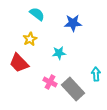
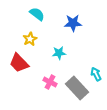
cyan arrow: rotated 24 degrees counterclockwise
gray rectangle: moved 4 px right, 1 px up
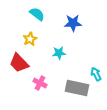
pink cross: moved 10 px left, 1 px down
gray rectangle: rotated 35 degrees counterclockwise
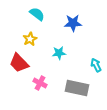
cyan arrow: moved 9 px up
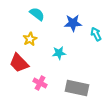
cyan arrow: moved 31 px up
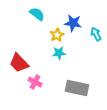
blue star: rotated 12 degrees clockwise
yellow star: moved 27 px right, 4 px up
pink cross: moved 5 px left, 1 px up
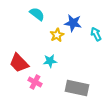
cyan star: moved 9 px left, 8 px down
